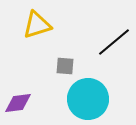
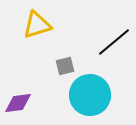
gray square: rotated 18 degrees counterclockwise
cyan circle: moved 2 px right, 4 px up
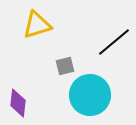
purple diamond: rotated 76 degrees counterclockwise
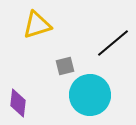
black line: moved 1 px left, 1 px down
